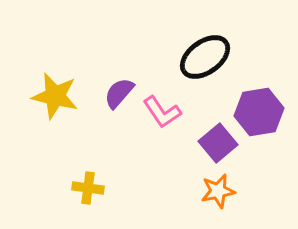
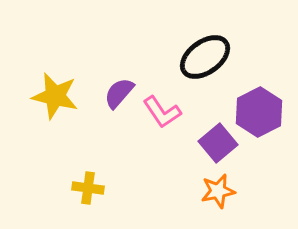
purple hexagon: rotated 18 degrees counterclockwise
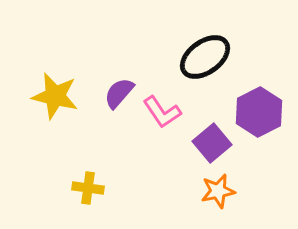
purple square: moved 6 px left
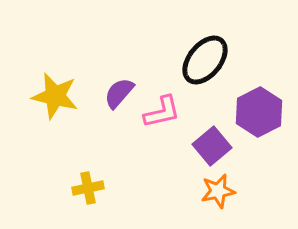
black ellipse: moved 3 px down; rotated 15 degrees counterclockwise
pink L-shape: rotated 69 degrees counterclockwise
purple square: moved 3 px down
yellow cross: rotated 20 degrees counterclockwise
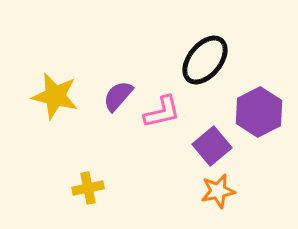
purple semicircle: moved 1 px left, 3 px down
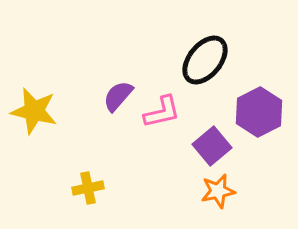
yellow star: moved 21 px left, 15 px down
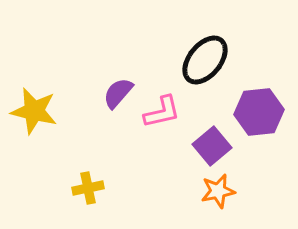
purple semicircle: moved 3 px up
purple hexagon: rotated 21 degrees clockwise
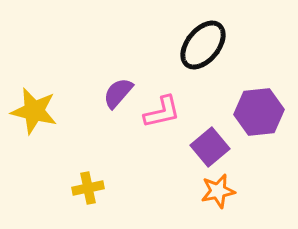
black ellipse: moved 2 px left, 15 px up
purple square: moved 2 px left, 1 px down
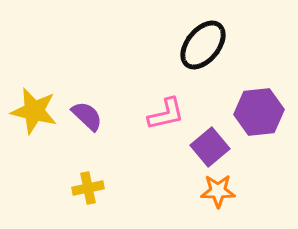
purple semicircle: moved 31 px left, 23 px down; rotated 92 degrees clockwise
pink L-shape: moved 4 px right, 2 px down
orange star: rotated 12 degrees clockwise
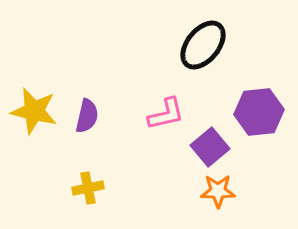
purple semicircle: rotated 60 degrees clockwise
